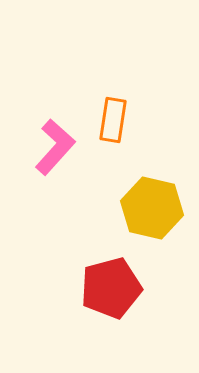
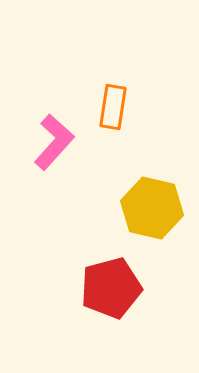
orange rectangle: moved 13 px up
pink L-shape: moved 1 px left, 5 px up
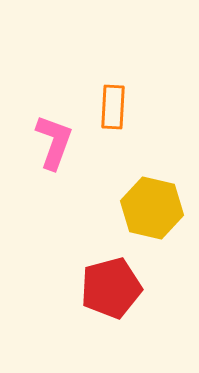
orange rectangle: rotated 6 degrees counterclockwise
pink L-shape: rotated 22 degrees counterclockwise
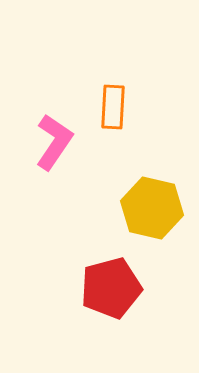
pink L-shape: rotated 14 degrees clockwise
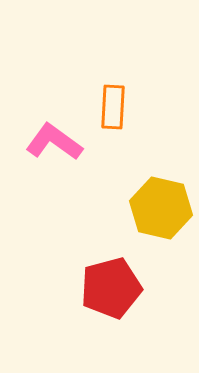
pink L-shape: rotated 88 degrees counterclockwise
yellow hexagon: moved 9 px right
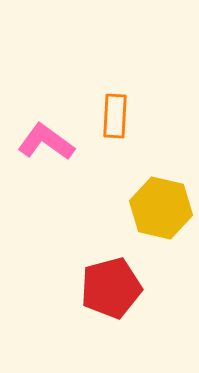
orange rectangle: moved 2 px right, 9 px down
pink L-shape: moved 8 px left
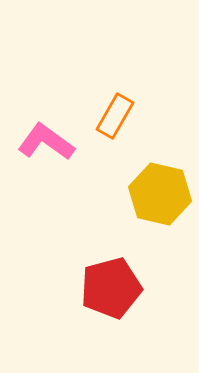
orange rectangle: rotated 27 degrees clockwise
yellow hexagon: moved 1 px left, 14 px up
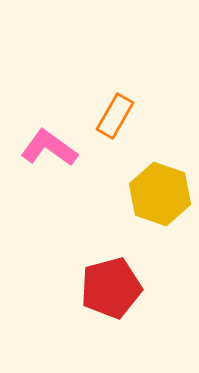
pink L-shape: moved 3 px right, 6 px down
yellow hexagon: rotated 6 degrees clockwise
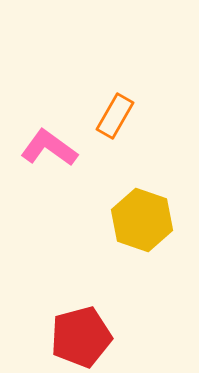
yellow hexagon: moved 18 px left, 26 px down
red pentagon: moved 30 px left, 49 px down
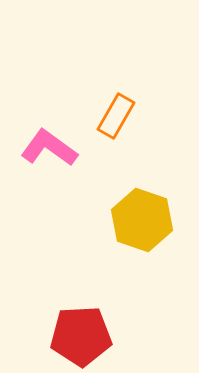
orange rectangle: moved 1 px right
red pentagon: moved 1 px up; rotated 12 degrees clockwise
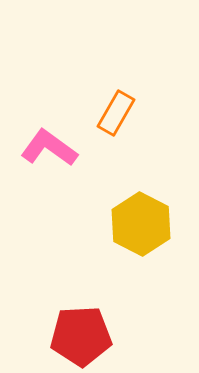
orange rectangle: moved 3 px up
yellow hexagon: moved 1 px left, 4 px down; rotated 8 degrees clockwise
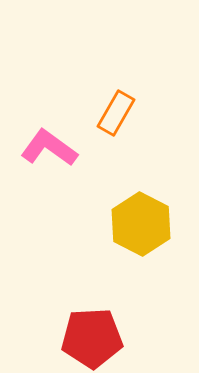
red pentagon: moved 11 px right, 2 px down
